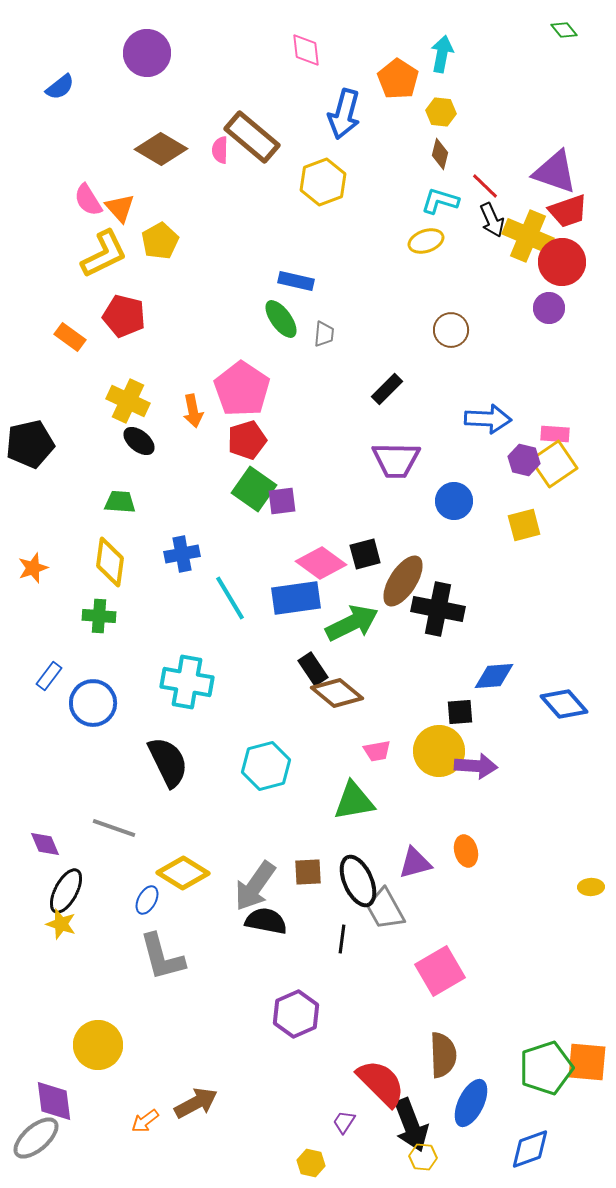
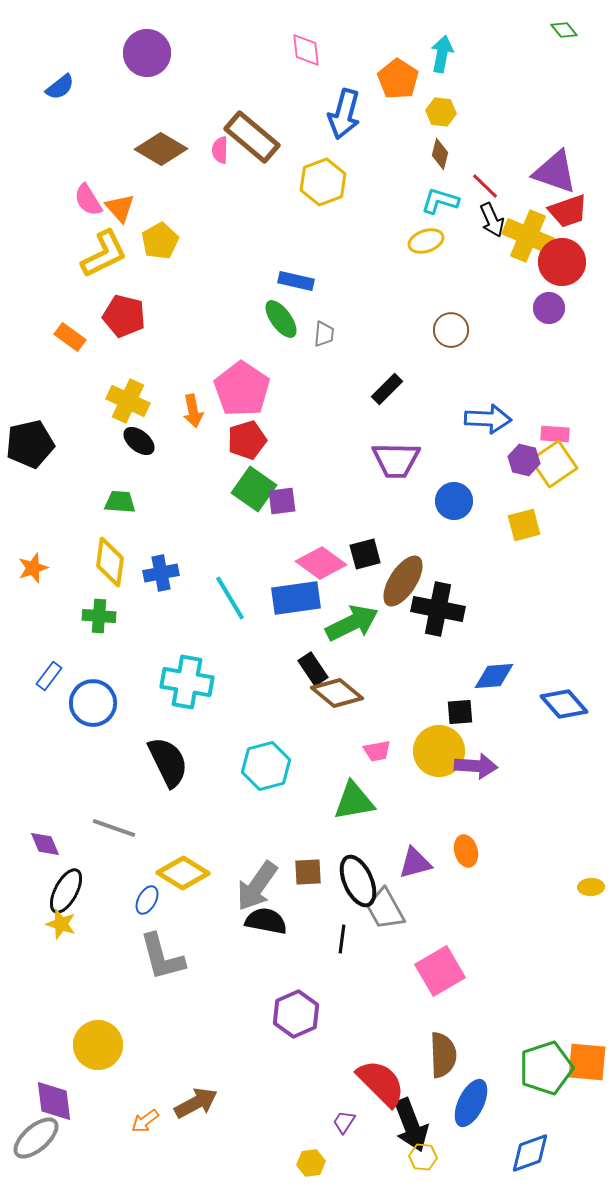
blue cross at (182, 554): moved 21 px left, 19 px down
gray arrow at (255, 886): moved 2 px right
blue diamond at (530, 1149): moved 4 px down
yellow hexagon at (311, 1163): rotated 20 degrees counterclockwise
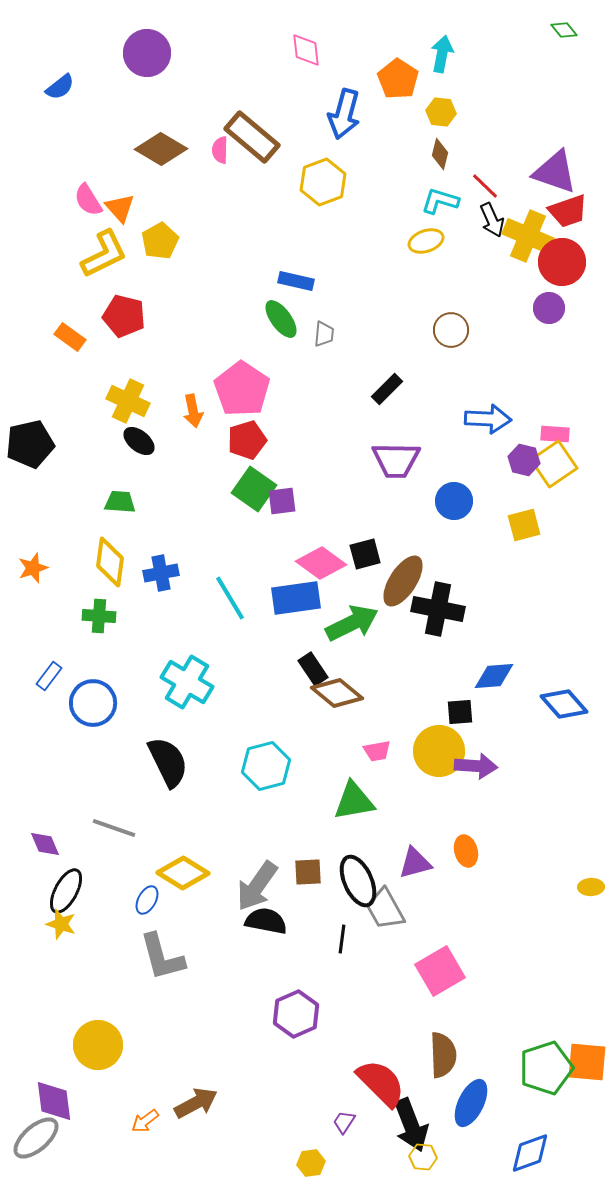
cyan cross at (187, 682): rotated 21 degrees clockwise
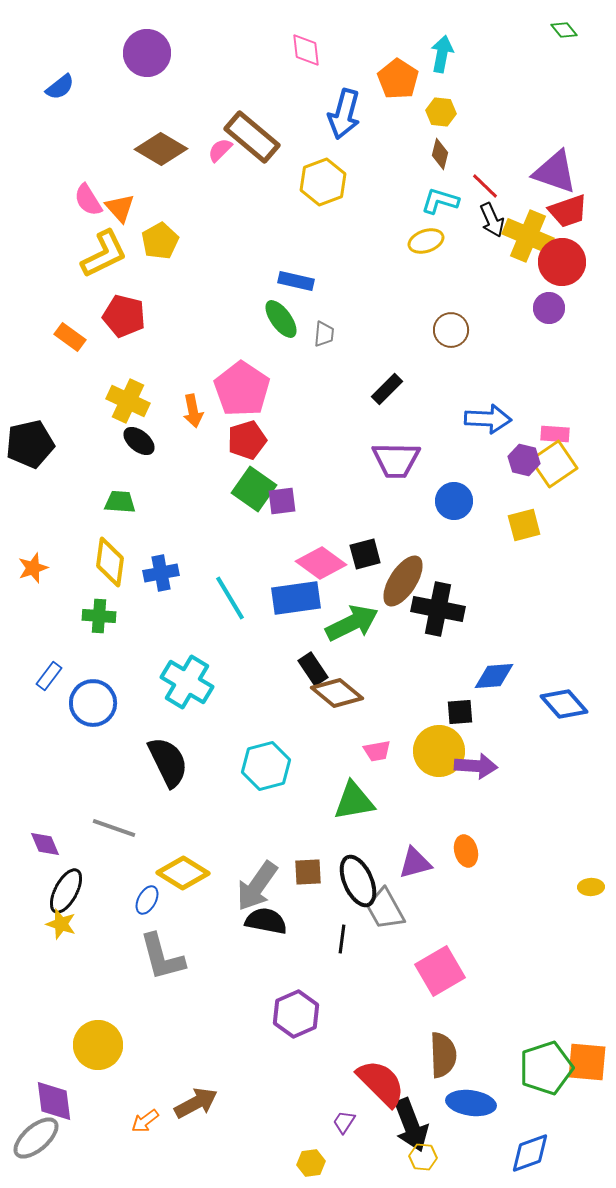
pink semicircle at (220, 150): rotated 44 degrees clockwise
blue ellipse at (471, 1103): rotated 72 degrees clockwise
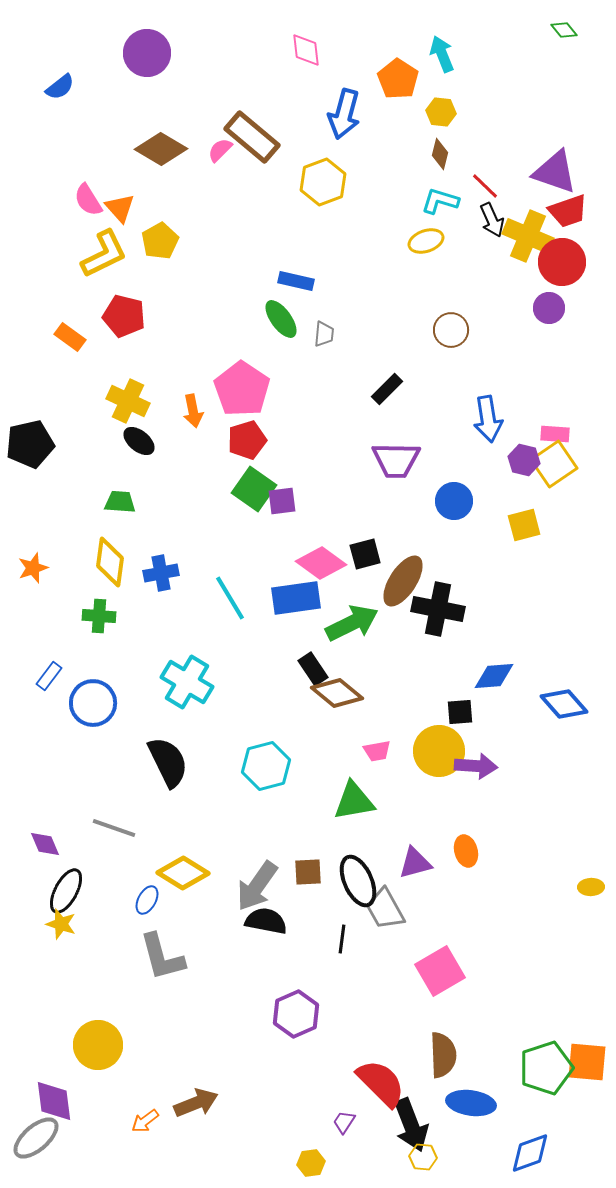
cyan arrow at (442, 54): rotated 33 degrees counterclockwise
blue arrow at (488, 419): rotated 78 degrees clockwise
brown arrow at (196, 1103): rotated 6 degrees clockwise
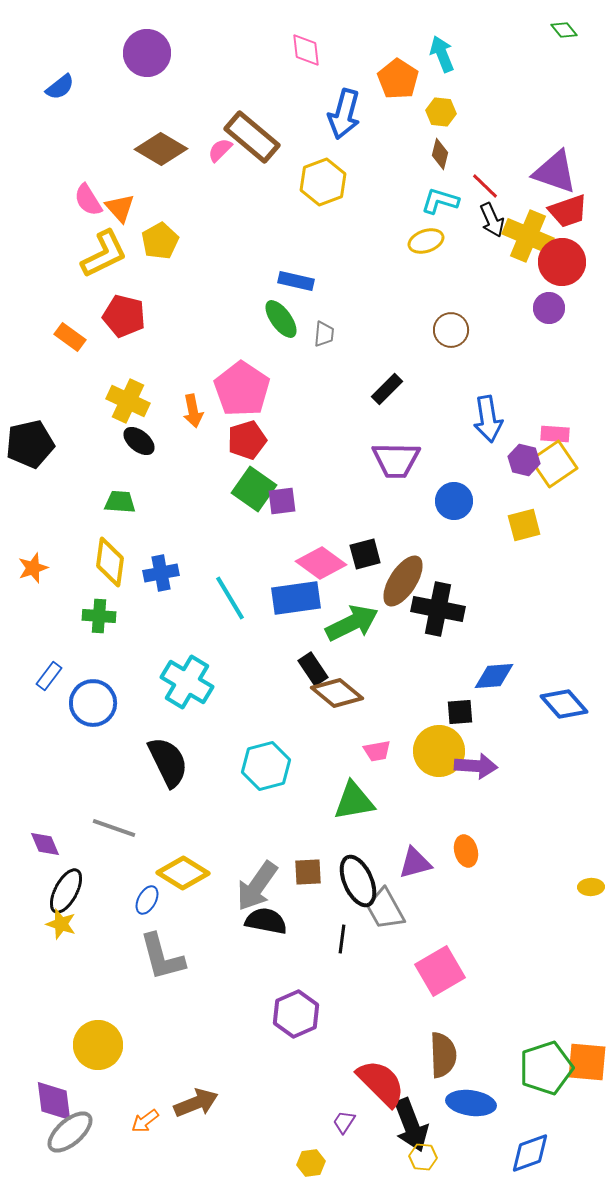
gray ellipse at (36, 1138): moved 34 px right, 6 px up
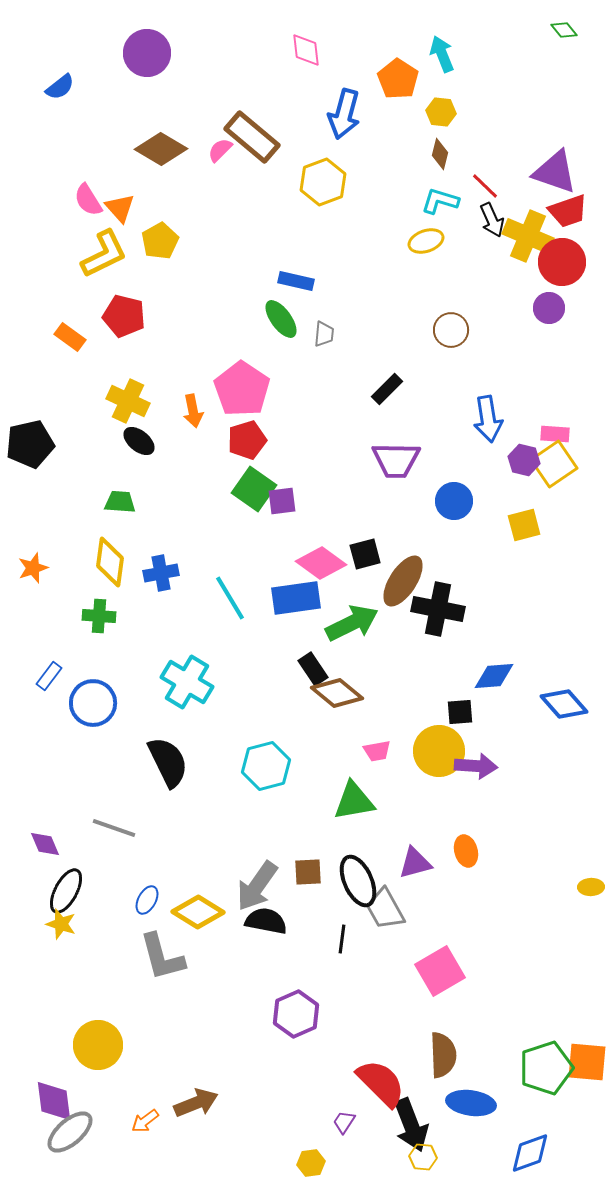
yellow diamond at (183, 873): moved 15 px right, 39 px down
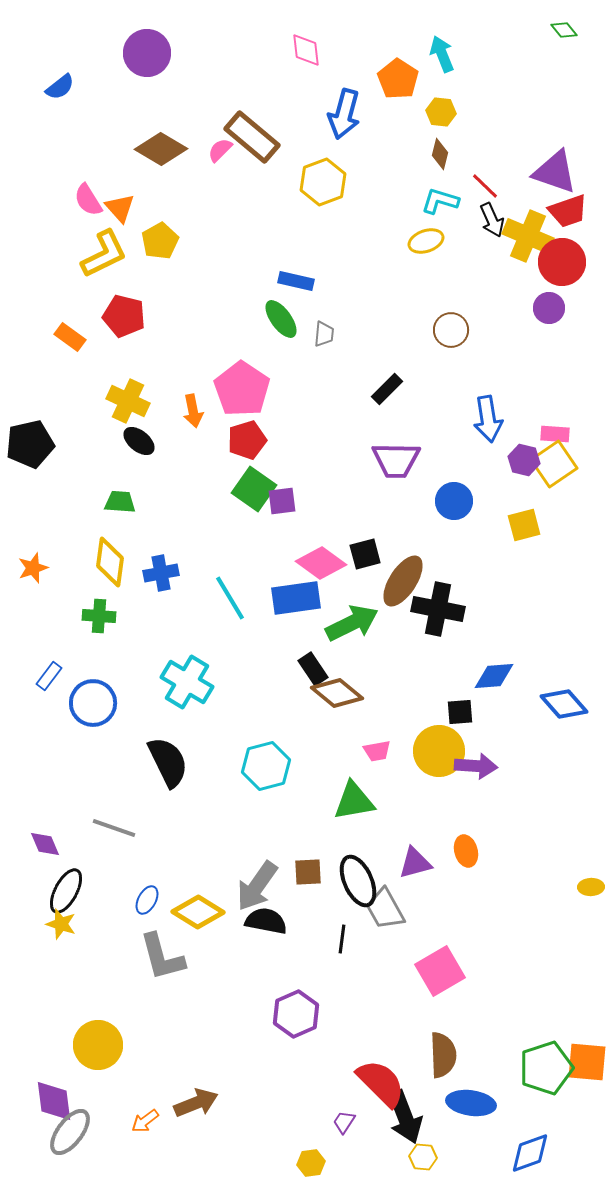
black arrow at (411, 1125): moved 6 px left, 8 px up
gray ellipse at (70, 1132): rotated 12 degrees counterclockwise
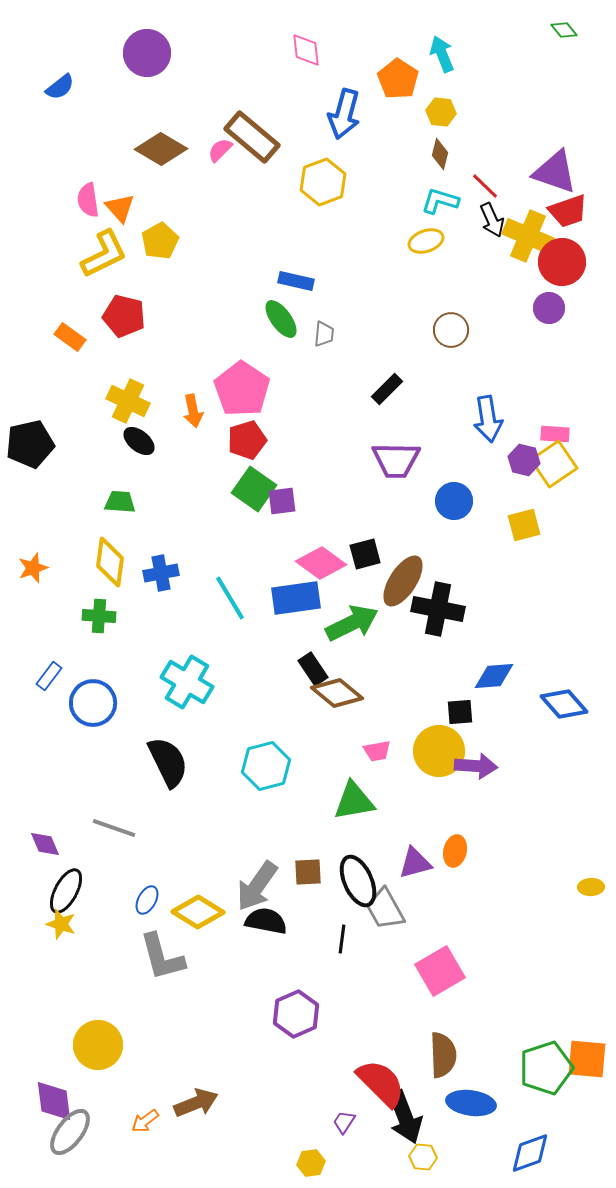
pink semicircle at (88, 200): rotated 24 degrees clockwise
orange ellipse at (466, 851): moved 11 px left; rotated 28 degrees clockwise
orange square at (587, 1062): moved 3 px up
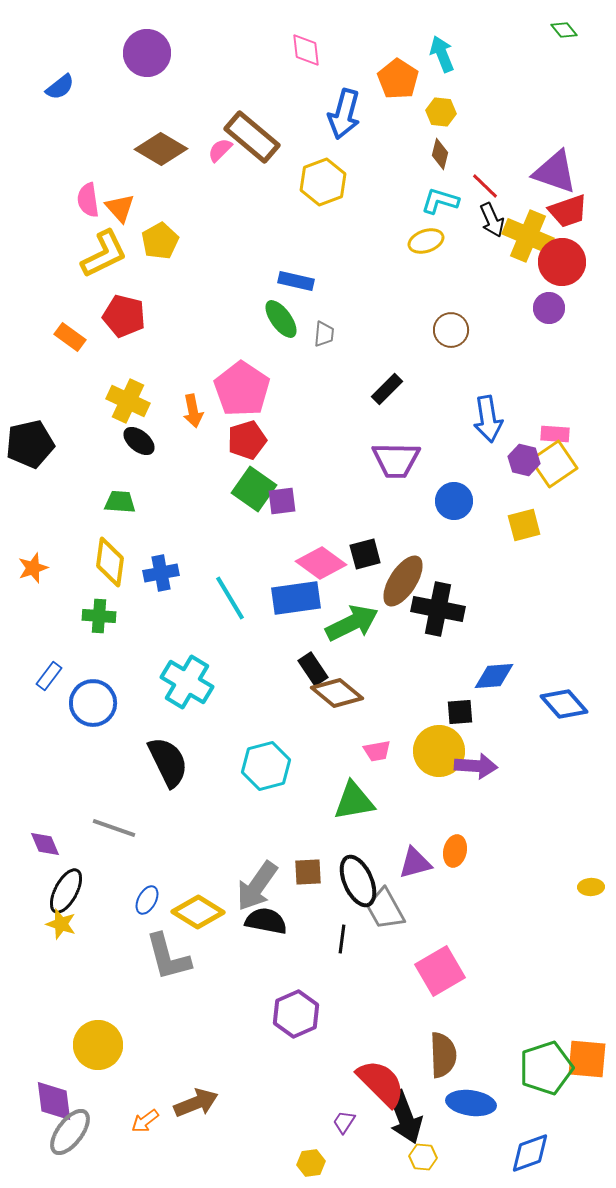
gray L-shape at (162, 957): moved 6 px right
